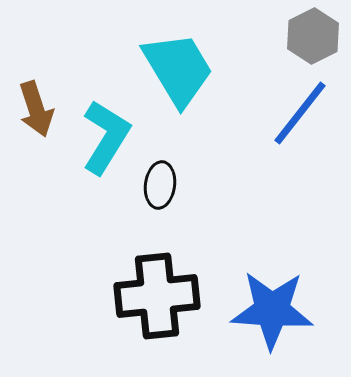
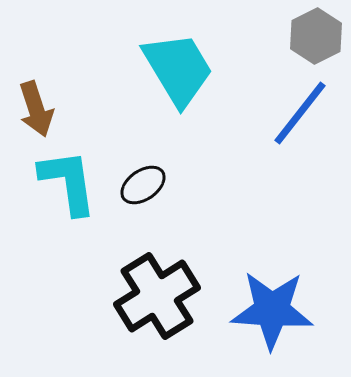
gray hexagon: moved 3 px right
cyan L-shape: moved 38 px left, 45 px down; rotated 40 degrees counterclockwise
black ellipse: moved 17 px left; rotated 48 degrees clockwise
black cross: rotated 26 degrees counterclockwise
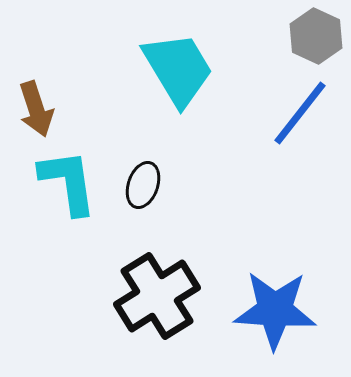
gray hexagon: rotated 8 degrees counterclockwise
black ellipse: rotated 36 degrees counterclockwise
blue star: moved 3 px right
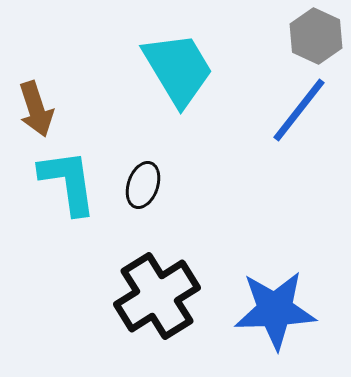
blue line: moved 1 px left, 3 px up
blue star: rotated 6 degrees counterclockwise
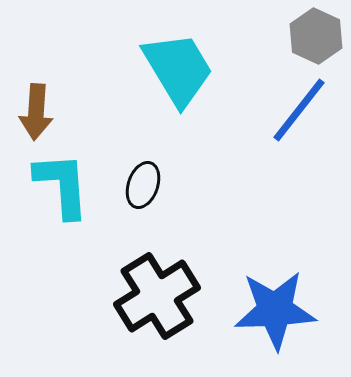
brown arrow: moved 3 px down; rotated 22 degrees clockwise
cyan L-shape: moved 6 px left, 3 px down; rotated 4 degrees clockwise
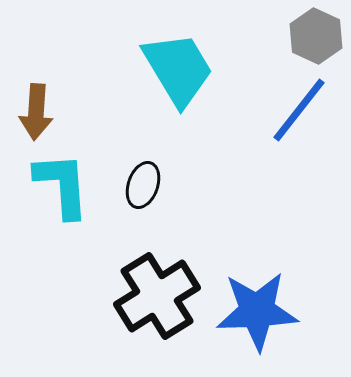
blue star: moved 18 px left, 1 px down
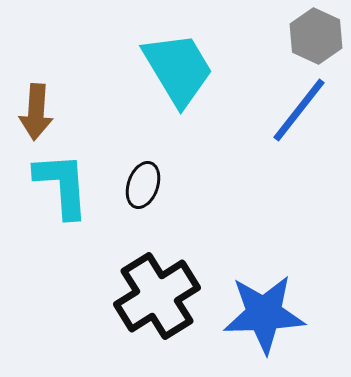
blue star: moved 7 px right, 3 px down
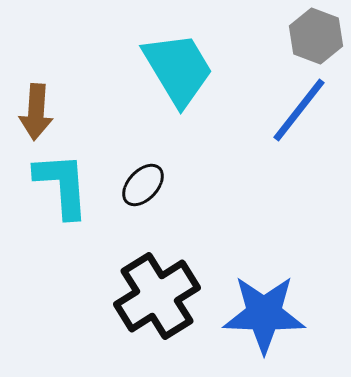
gray hexagon: rotated 4 degrees counterclockwise
black ellipse: rotated 24 degrees clockwise
blue star: rotated 4 degrees clockwise
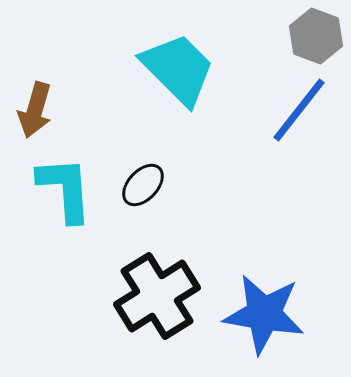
cyan trapezoid: rotated 14 degrees counterclockwise
brown arrow: moved 1 px left, 2 px up; rotated 12 degrees clockwise
cyan L-shape: moved 3 px right, 4 px down
blue star: rotated 8 degrees clockwise
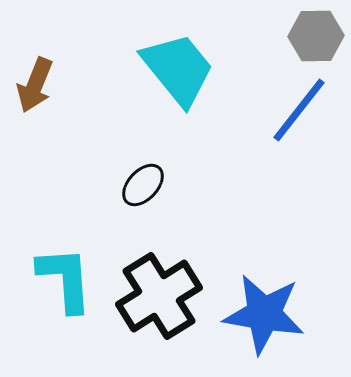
gray hexagon: rotated 22 degrees counterclockwise
cyan trapezoid: rotated 6 degrees clockwise
brown arrow: moved 25 px up; rotated 6 degrees clockwise
cyan L-shape: moved 90 px down
black cross: moved 2 px right
